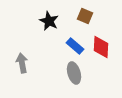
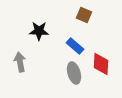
brown square: moved 1 px left, 1 px up
black star: moved 10 px left, 10 px down; rotated 24 degrees counterclockwise
red diamond: moved 17 px down
gray arrow: moved 2 px left, 1 px up
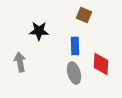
blue rectangle: rotated 48 degrees clockwise
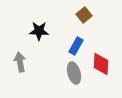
brown square: rotated 28 degrees clockwise
blue rectangle: moved 1 px right; rotated 30 degrees clockwise
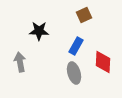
brown square: rotated 14 degrees clockwise
red diamond: moved 2 px right, 2 px up
